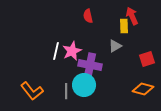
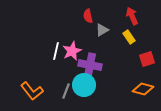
yellow rectangle: moved 5 px right, 11 px down; rotated 32 degrees counterclockwise
gray triangle: moved 13 px left, 16 px up
gray line: rotated 21 degrees clockwise
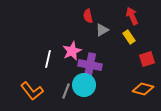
white line: moved 8 px left, 8 px down
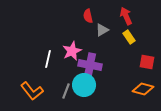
red arrow: moved 6 px left
red square: moved 3 px down; rotated 28 degrees clockwise
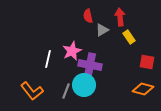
red arrow: moved 6 px left, 1 px down; rotated 18 degrees clockwise
